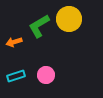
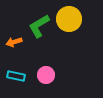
cyan rectangle: rotated 30 degrees clockwise
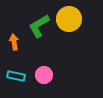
orange arrow: rotated 98 degrees clockwise
pink circle: moved 2 px left
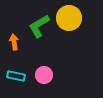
yellow circle: moved 1 px up
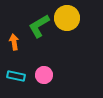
yellow circle: moved 2 px left
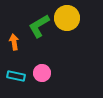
pink circle: moved 2 px left, 2 px up
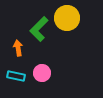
green L-shape: moved 3 px down; rotated 15 degrees counterclockwise
orange arrow: moved 4 px right, 6 px down
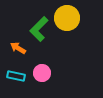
orange arrow: rotated 49 degrees counterclockwise
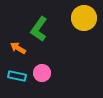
yellow circle: moved 17 px right
green L-shape: rotated 10 degrees counterclockwise
cyan rectangle: moved 1 px right
